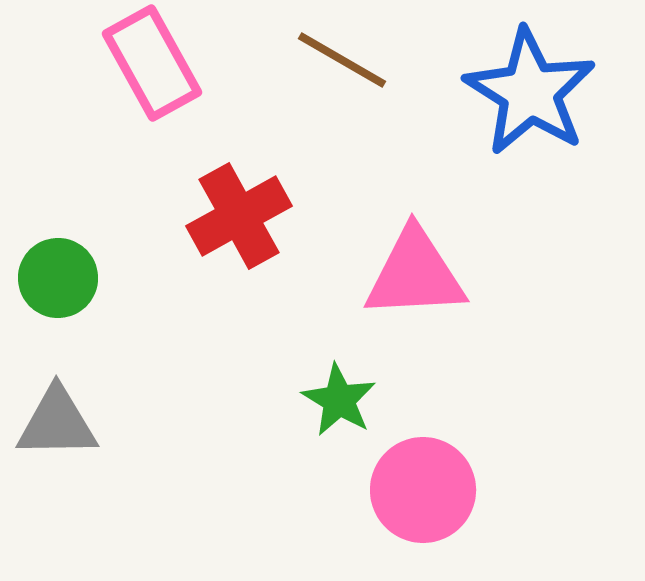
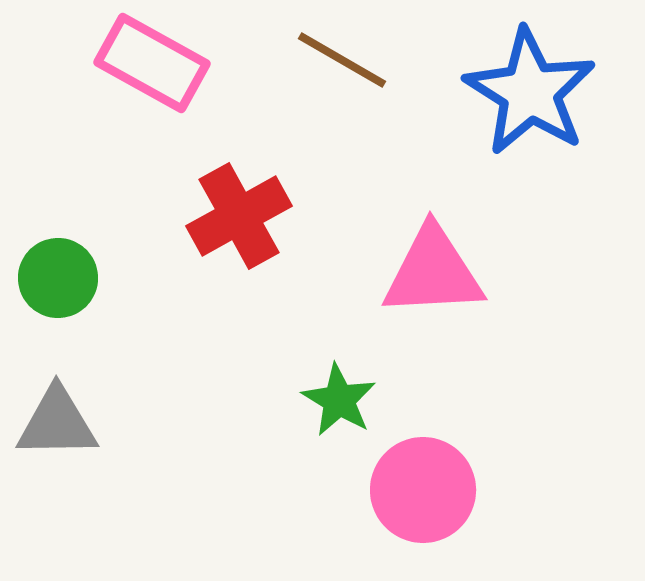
pink rectangle: rotated 32 degrees counterclockwise
pink triangle: moved 18 px right, 2 px up
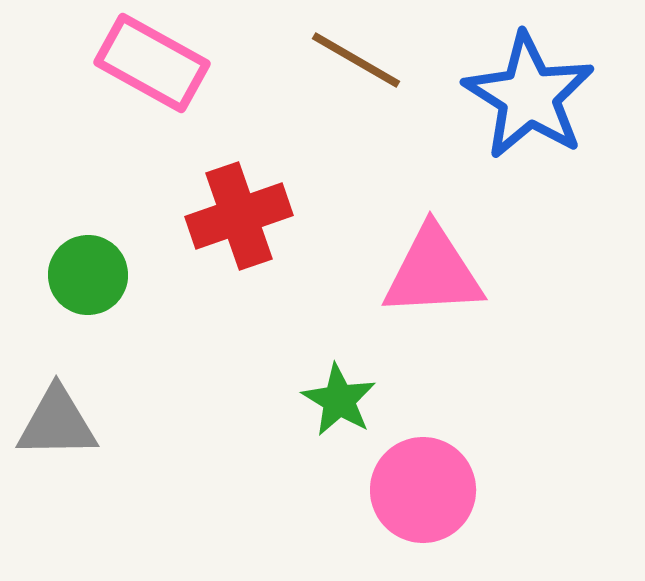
brown line: moved 14 px right
blue star: moved 1 px left, 4 px down
red cross: rotated 10 degrees clockwise
green circle: moved 30 px right, 3 px up
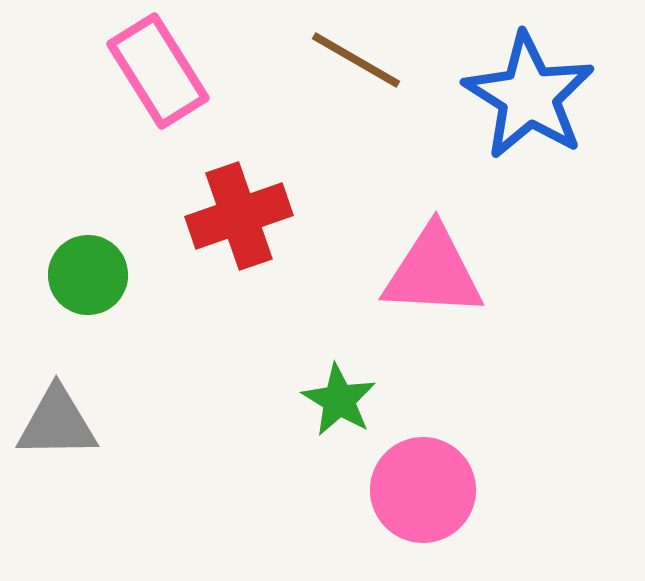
pink rectangle: moved 6 px right, 8 px down; rotated 29 degrees clockwise
pink triangle: rotated 6 degrees clockwise
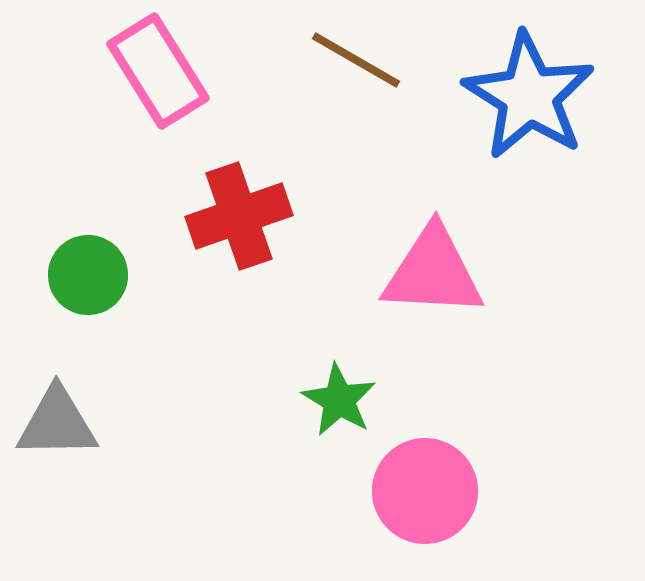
pink circle: moved 2 px right, 1 px down
